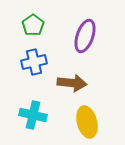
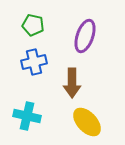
green pentagon: rotated 25 degrees counterclockwise
brown arrow: rotated 84 degrees clockwise
cyan cross: moved 6 px left, 1 px down
yellow ellipse: rotated 28 degrees counterclockwise
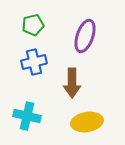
green pentagon: rotated 25 degrees counterclockwise
yellow ellipse: rotated 56 degrees counterclockwise
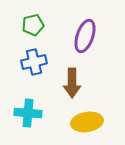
cyan cross: moved 1 px right, 3 px up; rotated 8 degrees counterclockwise
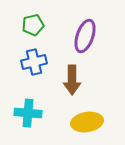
brown arrow: moved 3 px up
